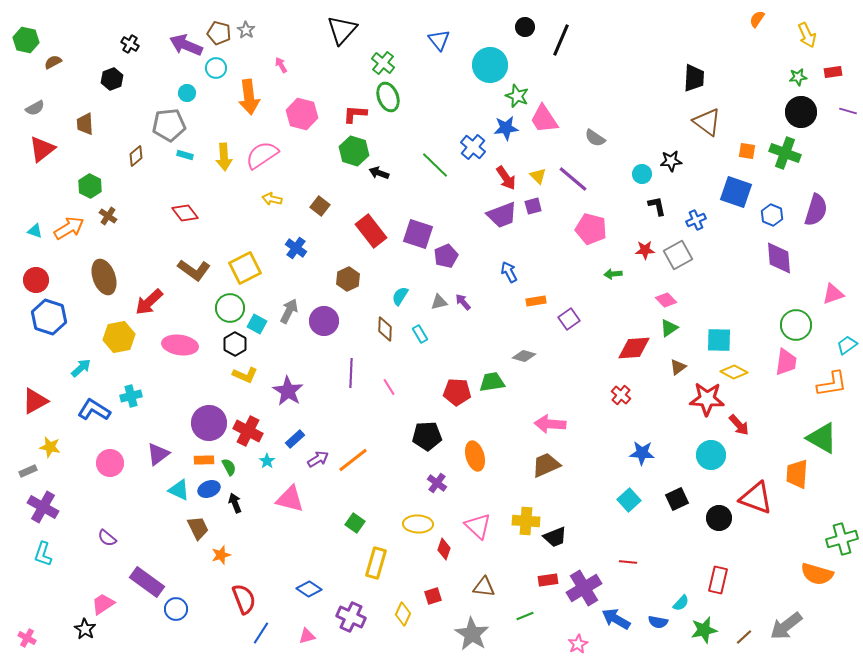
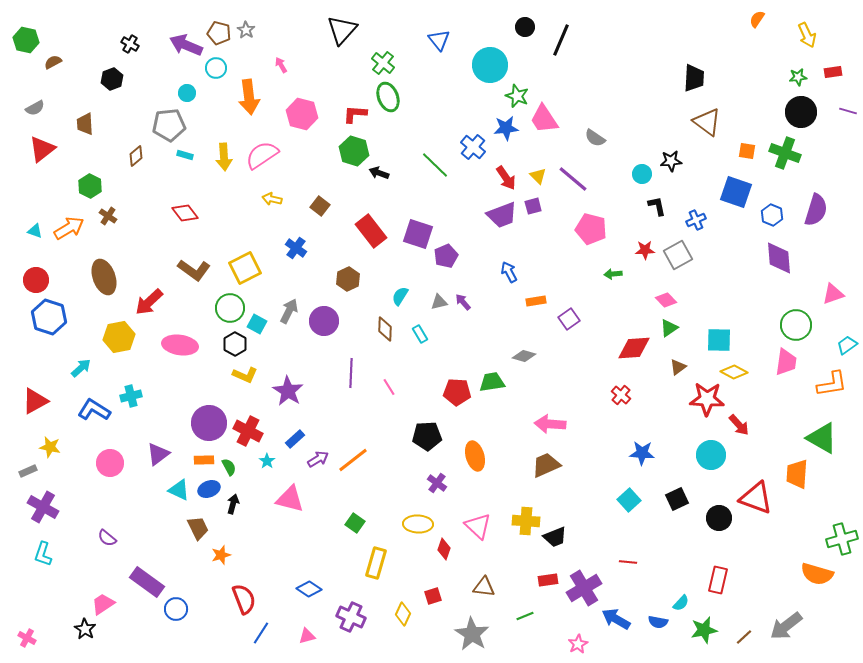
black arrow at (235, 503): moved 2 px left, 1 px down; rotated 36 degrees clockwise
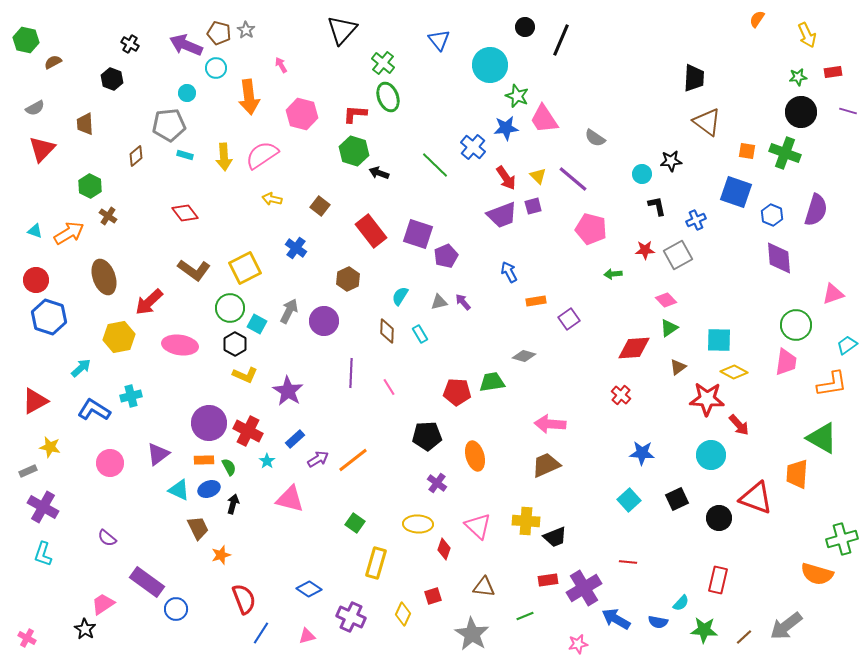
black hexagon at (112, 79): rotated 20 degrees counterclockwise
red triangle at (42, 149): rotated 8 degrees counterclockwise
orange arrow at (69, 228): moved 5 px down
brown diamond at (385, 329): moved 2 px right, 2 px down
green star at (704, 630): rotated 16 degrees clockwise
pink star at (578, 644): rotated 18 degrees clockwise
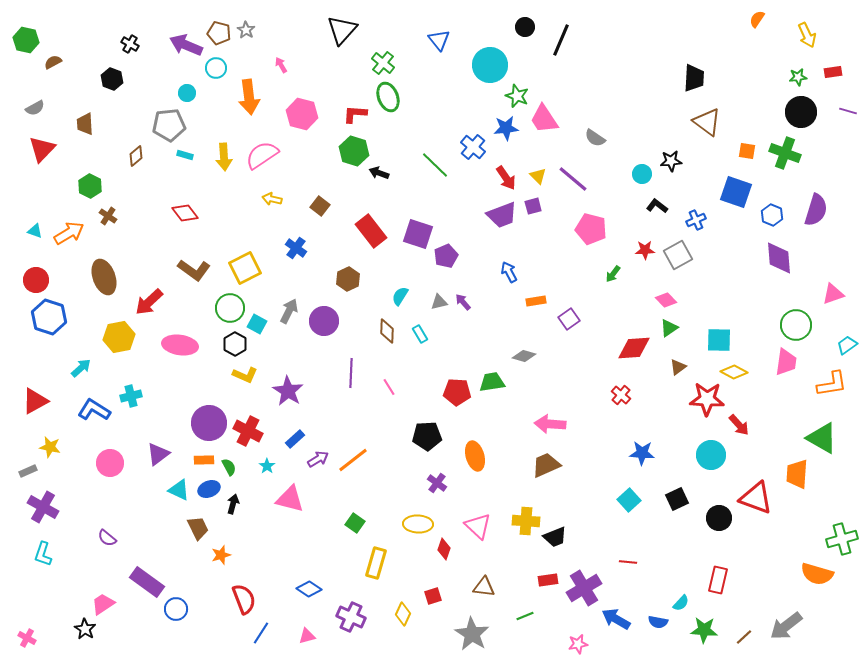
black L-shape at (657, 206): rotated 40 degrees counterclockwise
green arrow at (613, 274): rotated 48 degrees counterclockwise
cyan star at (267, 461): moved 5 px down
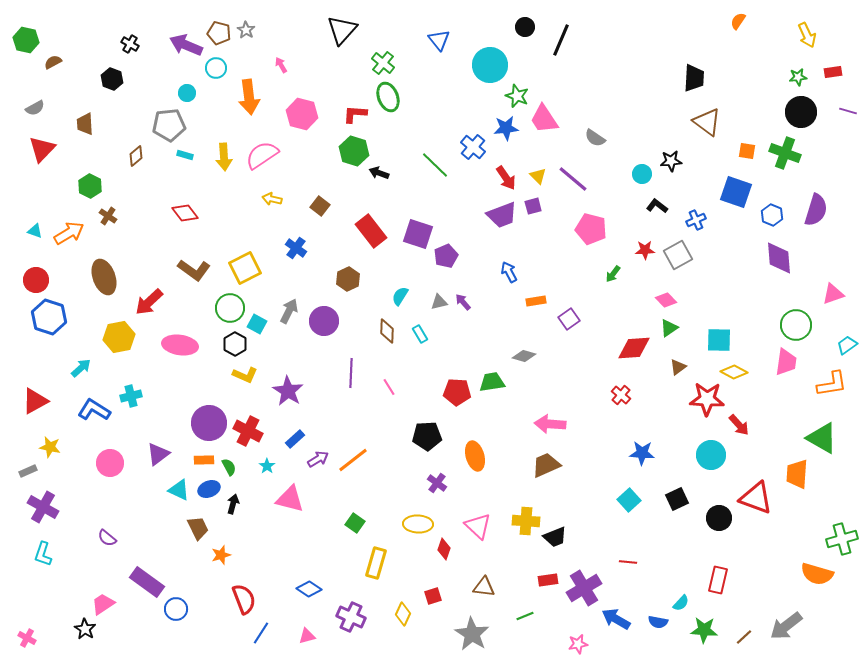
orange semicircle at (757, 19): moved 19 px left, 2 px down
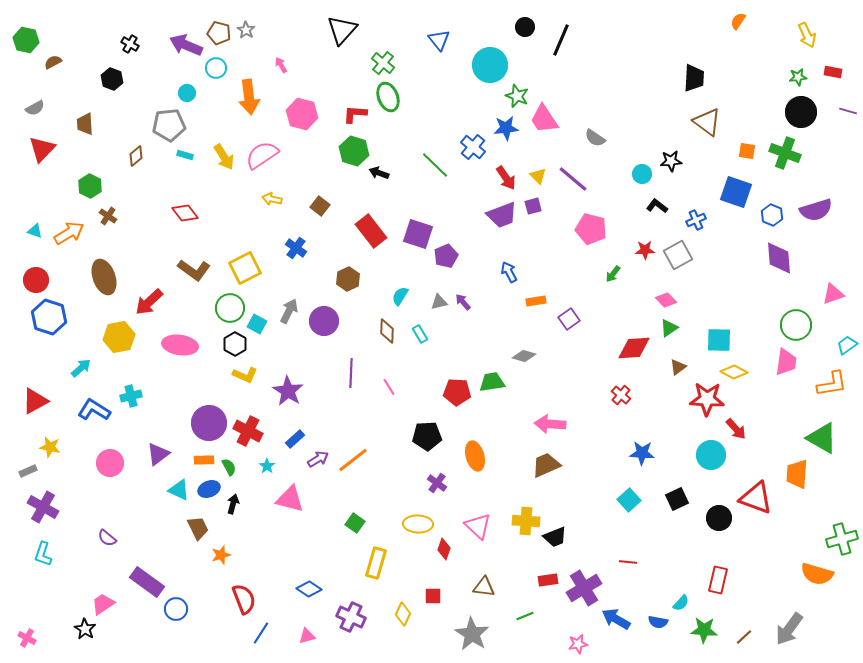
red rectangle at (833, 72): rotated 18 degrees clockwise
yellow arrow at (224, 157): rotated 28 degrees counterclockwise
purple semicircle at (816, 210): rotated 56 degrees clockwise
red arrow at (739, 425): moved 3 px left, 4 px down
red square at (433, 596): rotated 18 degrees clockwise
gray arrow at (786, 626): moved 3 px right, 3 px down; rotated 16 degrees counterclockwise
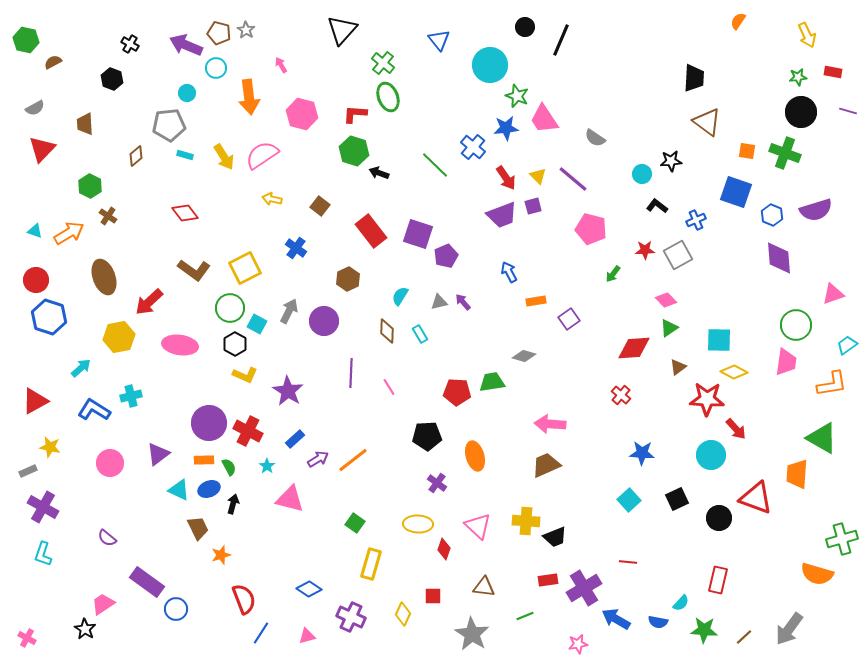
yellow rectangle at (376, 563): moved 5 px left, 1 px down
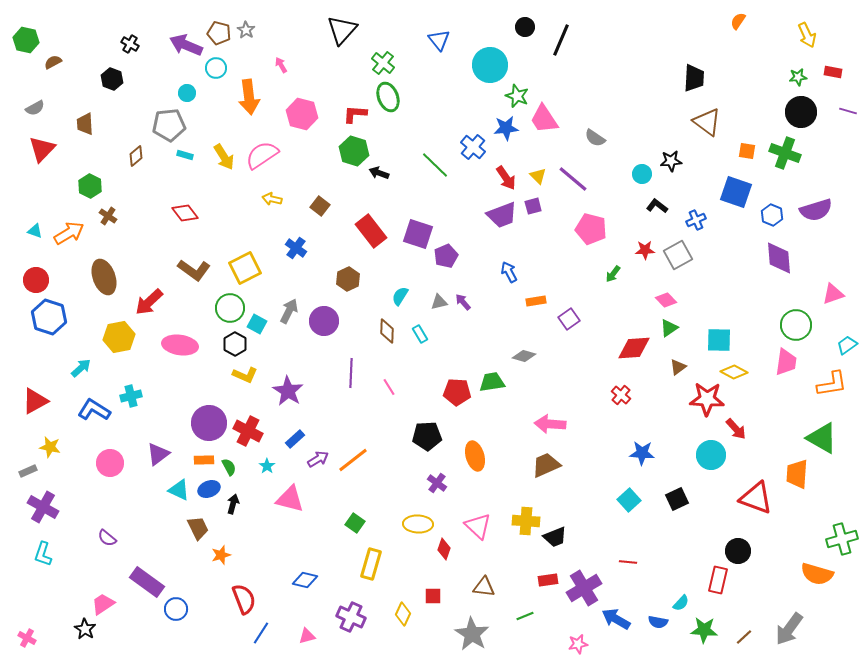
black circle at (719, 518): moved 19 px right, 33 px down
blue diamond at (309, 589): moved 4 px left, 9 px up; rotated 20 degrees counterclockwise
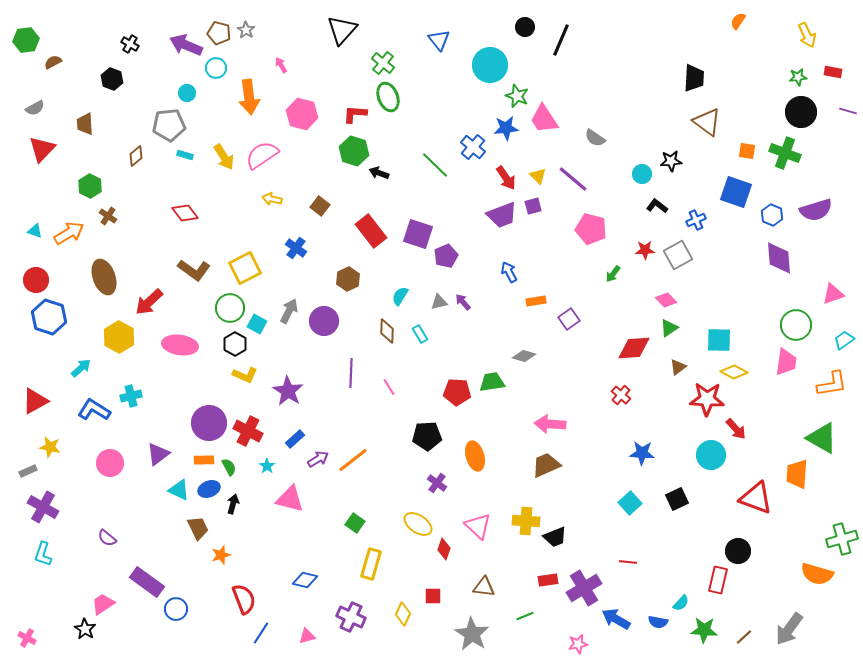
green hexagon at (26, 40): rotated 20 degrees counterclockwise
yellow hexagon at (119, 337): rotated 20 degrees counterclockwise
cyan trapezoid at (847, 345): moved 3 px left, 5 px up
cyan square at (629, 500): moved 1 px right, 3 px down
yellow ellipse at (418, 524): rotated 32 degrees clockwise
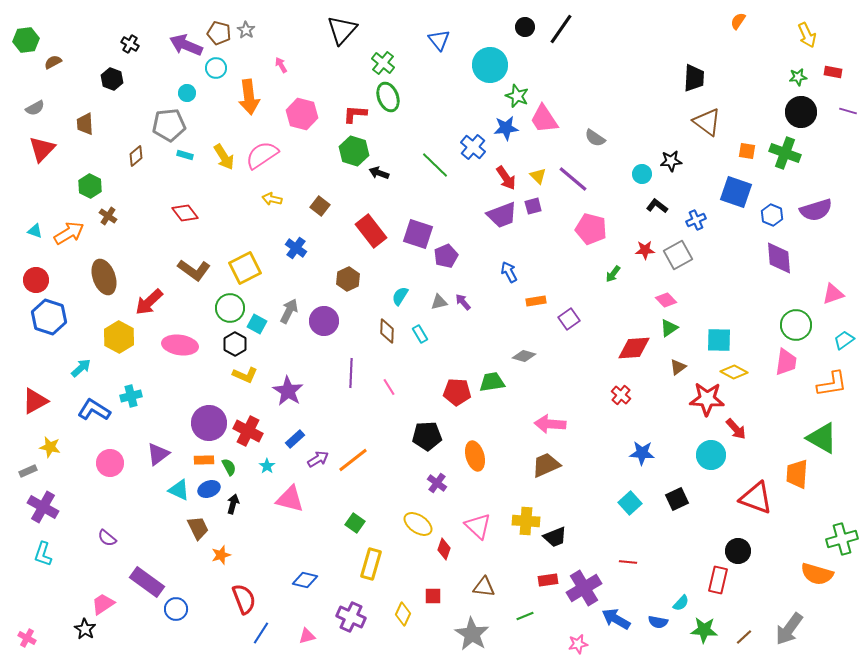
black line at (561, 40): moved 11 px up; rotated 12 degrees clockwise
